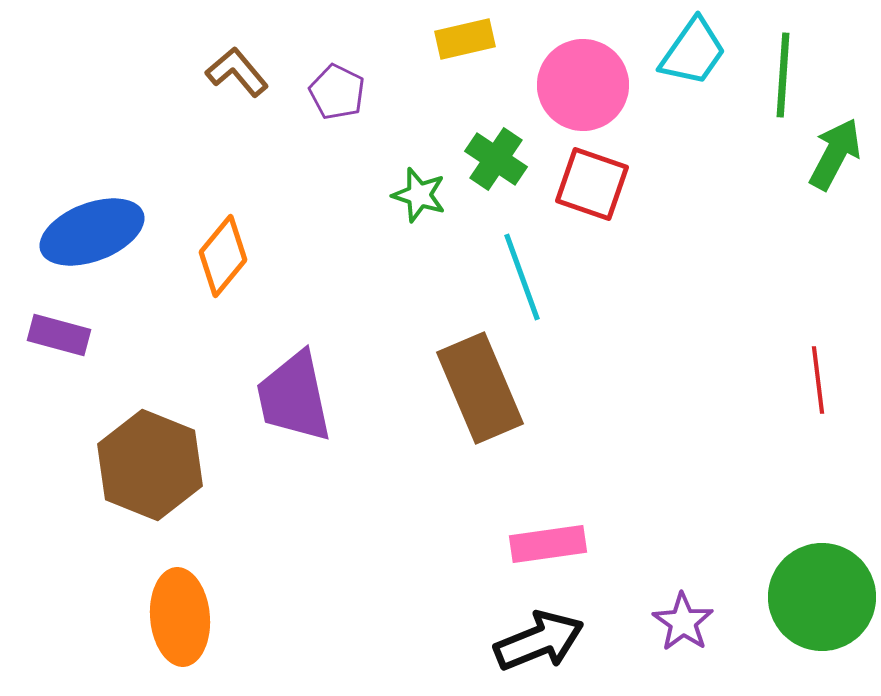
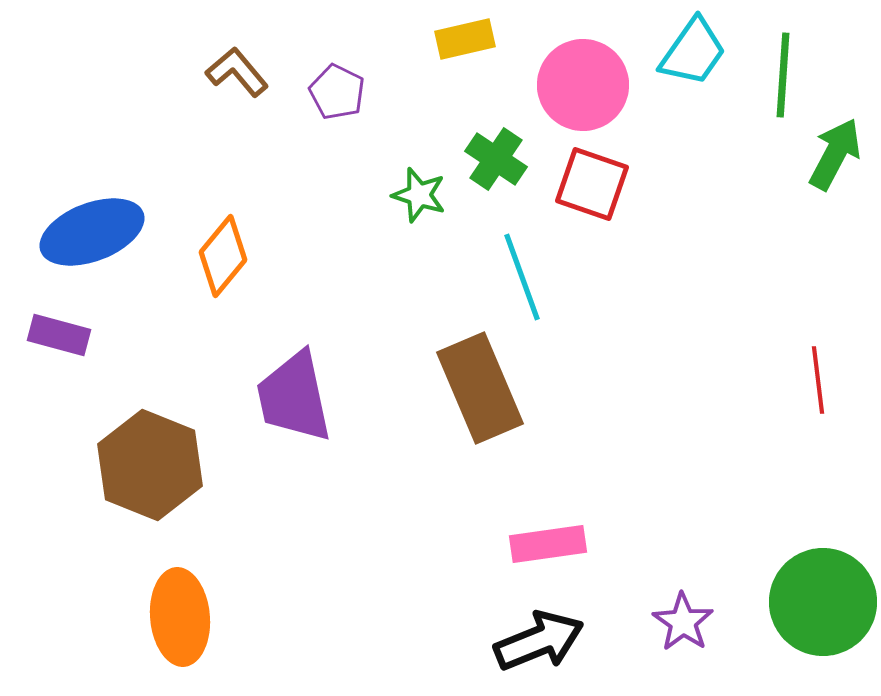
green circle: moved 1 px right, 5 px down
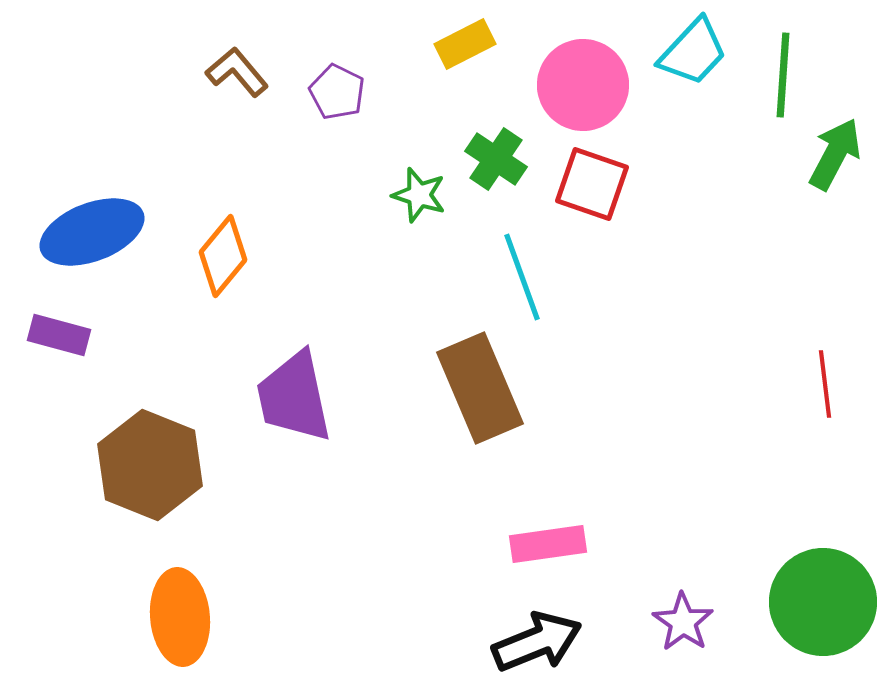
yellow rectangle: moved 5 px down; rotated 14 degrees counterclockwise
cyan trapezoid: rotated 8 degrees clockwise
red line: moved 7 px right, 4 px down
black arrow: moved 2 px left, 1 px down
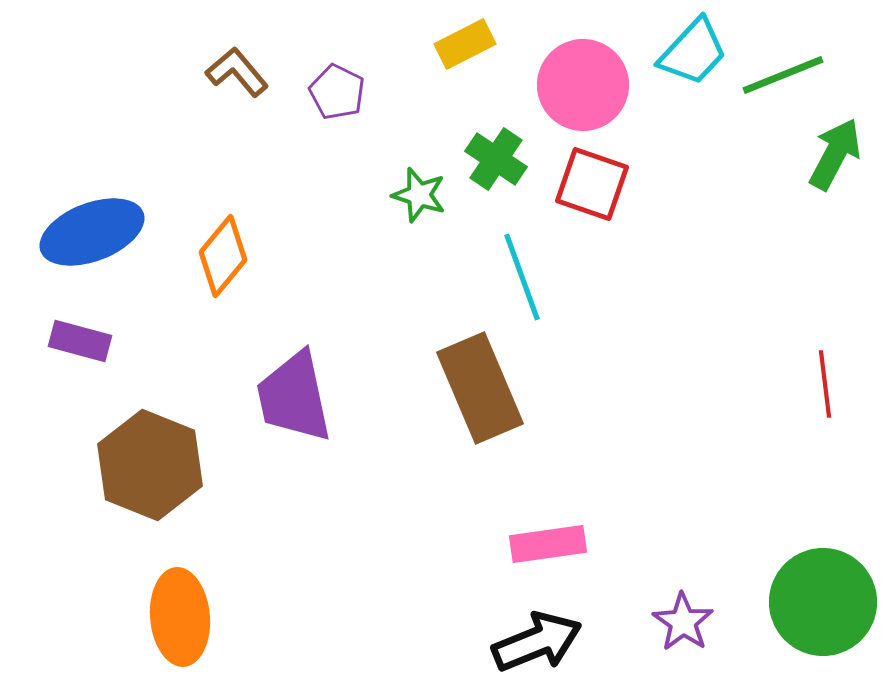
green line: rotated 64 degrees clockwise
purple rectangle: moved 21 px right, 6 px down
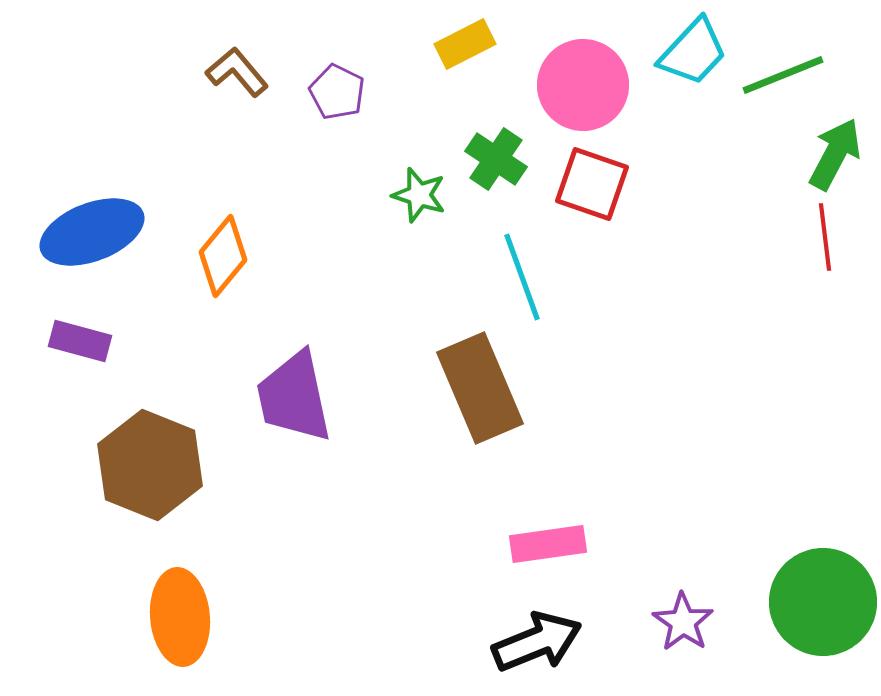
red line: moved 147 px up
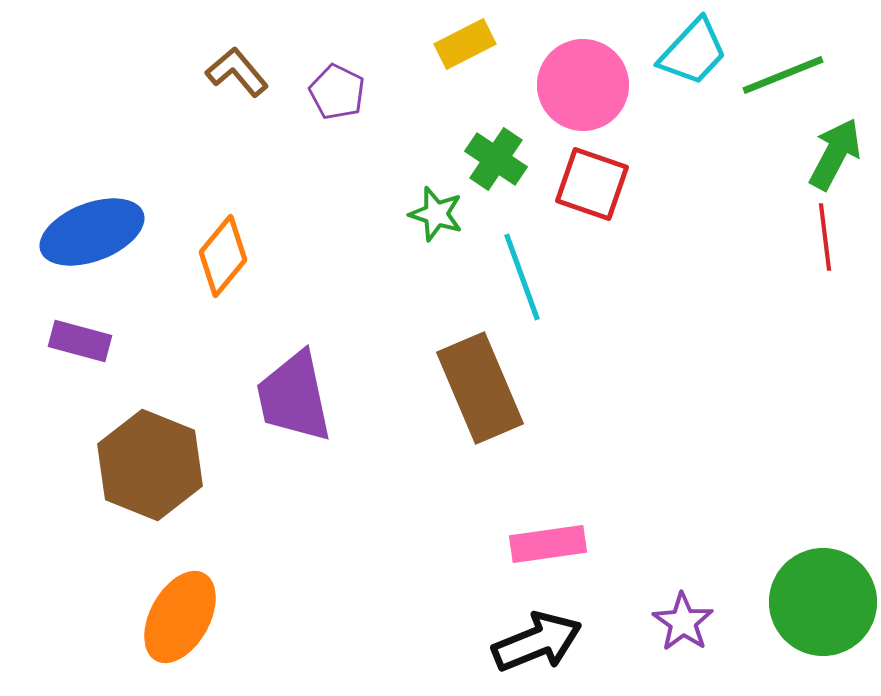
green star: moved 17 px right, 19 px down
orange ellipse: rotated 34 degrees clockwise
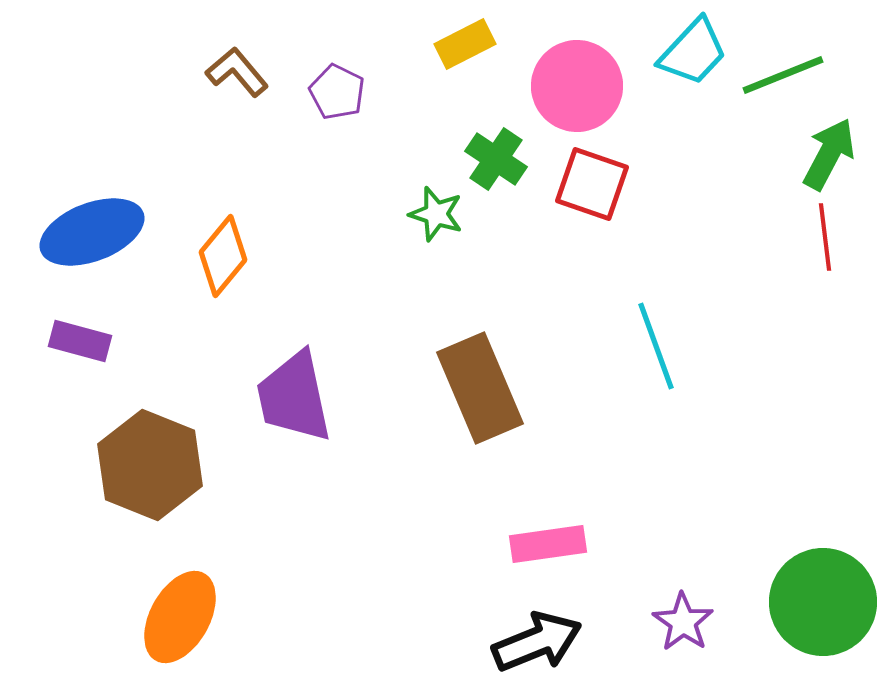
pink circle: moved 6 px left, 1 px down
green arrow: moved 6 px left
cyan line: moved 134 px right, 69 px down
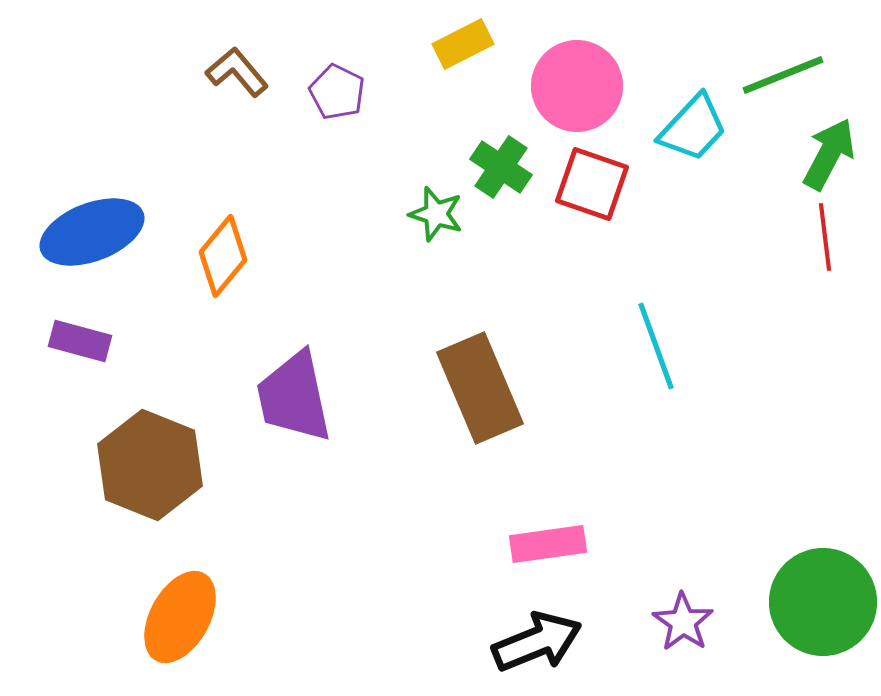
yellow rectangle: moved 2 px left
cyan trapezoid: moved 76 px down
green cross: moved 5 px right, 8 px down
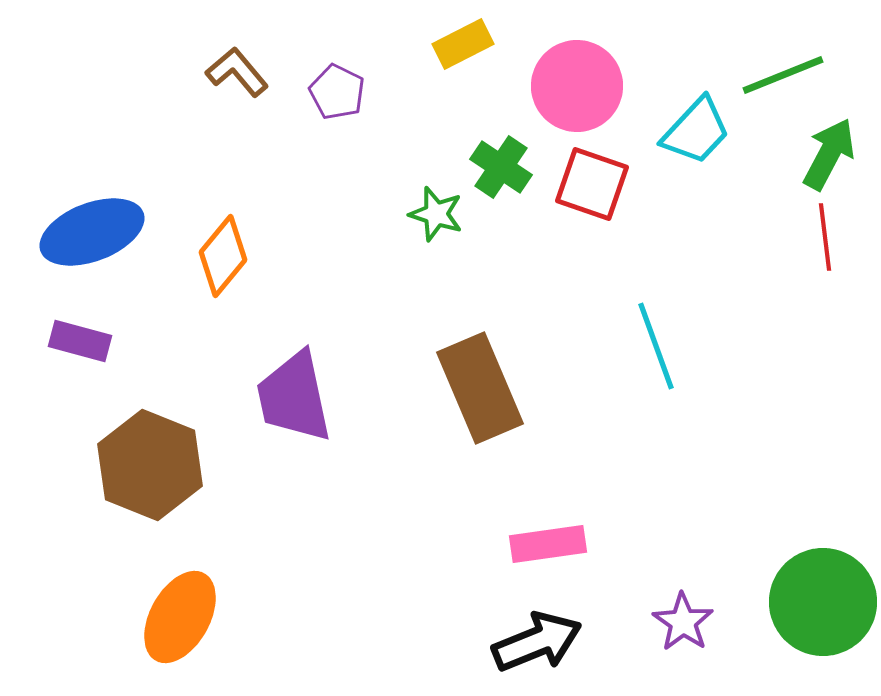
cyan trapezoid: moved 3 px right, 3 px down
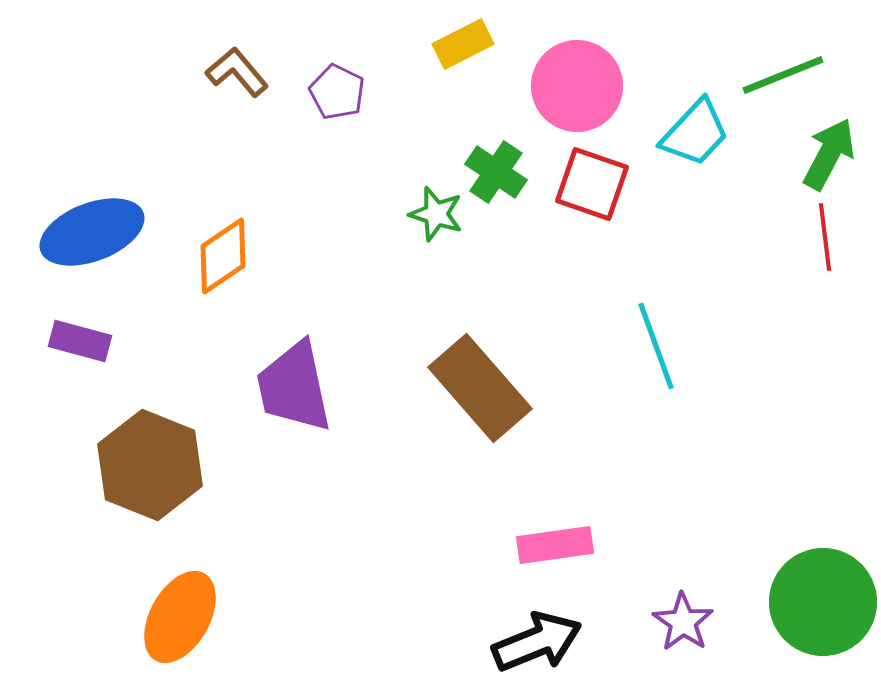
cyan trapezoid: moved 1 px left, 2 px down
green cross: moved 5 px left, 5 px down
orange diamond: rotated 16 degrees clockwise
brown rectangle: rotated 18 degrees counterclockwise
purple trapezoid: moved 10 px up
pink rectangle: moved 7 px right, 1 px down
